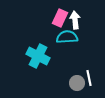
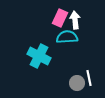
cyan cross: moved 1 px right
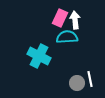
white line: moved 1 px right, 1 px down
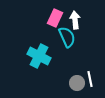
pink rectangle: moved 5 px left
cyan semicircle: rotated 70 degrees clockwise
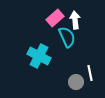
pink rectangle: rotated 24 degrees clockwise
white line: moved 6 px up
gray circle: moved 1 px left, 1 px up
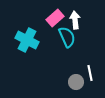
cyan cross: moved 12 px left, 16 px up
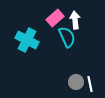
white line: moved 11 px down
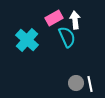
pink rectangle: moved 1 px left; rotated 12 degrees clockwise
cyan cross: rotated 15 degrees clockwise
gray circle: moved 1 px down
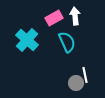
white arrow: moved 4 px up
cyan semicircle: moved 5 px down
white line: moved 5 px left, 9 px up
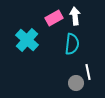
cyan semicircle: moved 5 px right, 2 px down; rotated 30 degrees clockwise
white line: moved 3 px right, 3 px up
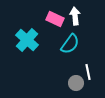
pink rectangle: moved 1 px right, 1 px down; rotated 54 degrees clockwise
cyan semicircle: moved 2 px left; rotated 30 degrees clockwise
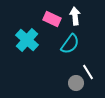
pink rectangle: moved 3 px left
white line: rotated 21 degrees counterclockwise
